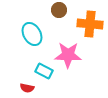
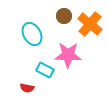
brown circle: moved 5 px right, 6 px down
orange cross: rotated 35 degrees clockwise
cyan rectangle: moved 1 px right, 1 px up
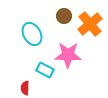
orange cross: rotated 10 degrees clockwise
red semicircle: moved 2 px left; rotated 80 degrees clockwise
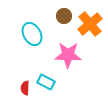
cyan rectangle: moved 1 px right, 12 px down
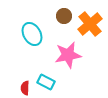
pink star: rotated 12 degrees counterclockwise
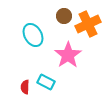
orange cross: moved 2 px left; rotated 15 degrees clockwise
cyan ellipse: moved 1 px right, 1 px down
pink star: rotated 24 degrees counterclockwise
red semicircle: moved 1 px up
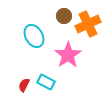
cyan ellipse: moved 1 px right, 1 px down
red semicircle: moved 1 px left, 2 px up; rotated 24 degrees clockwise
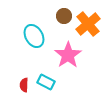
orange cross: rotated 15 degrees counterclockwise
red semicircle: rotated 24 degrees counterclockwise
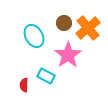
brown circle: moved 7 px down
orange cross: moved 4 px down
cyan rectangle: moved 6 px up
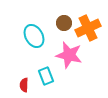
orange cross: rotated 15 degrees clockwise
pink star: moved 1 px right; rotated 24 degrees counterclockwise
cyan rectangle: rotated 42 degrees clockwise
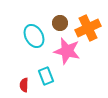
brown circle: moved 4 px left
pink star: moved 2 px left, 4 px up
